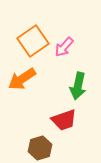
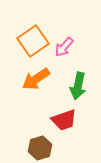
orange arrow: moved 14 px right
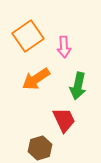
orange square: moved 5 px left, 5 px up
pink arrow: rotated 45 degrees counterclockwise
red trapezoid: rotated 96 degrees counterclockwise
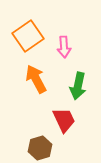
orange arrow: rotated 96 degrees clockwise
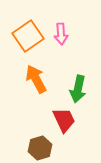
pink arrow: moved 3 px left, 13 px up
green arrow: moved 3 px down
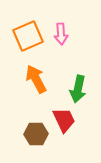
orange square: rotated 12 degrees clockwise
brown hexagon: moved 4 px left, 14 px up; rotated 15 degrees clockwise
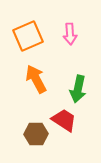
pink arrow: moved 9 px right
red trapezoid: rotated 32 degrees counterclockwise
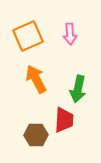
red trapezoid: rotated 60 degrees clockwise
brown hexagon: moved 1 px down
